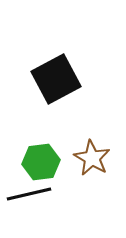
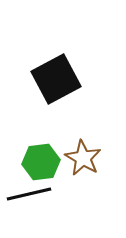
brown star: moved 9 px left
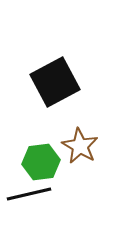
black square: moved 1 px left, 3 px down
brown star: moved 3 px left, 12 px up
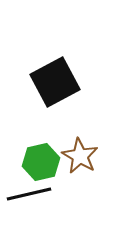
brown star: moved 10 px down
green hexagon: rotated 6 degrees counterclockwise
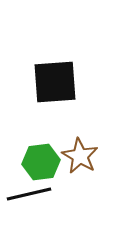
black square: rotated 24 degrees clockwise
green hexagon: rotated 6 degrees clockwise
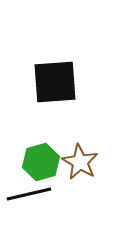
brown star: moved 6 px down
green hexagon: rotated 9 degrees counterclockwise
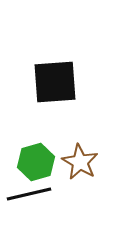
green hexagon: moved 5 px left
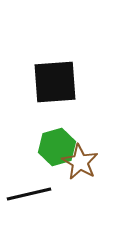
green hexagon: moved 21 px right, 15 px up
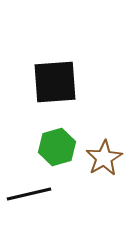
brown star: moved 24 px right, 4 px up; rotated 12 degrees clockwise
